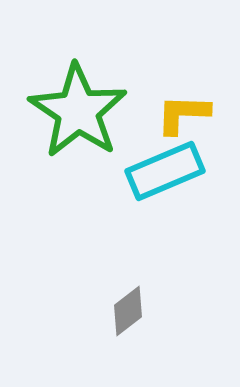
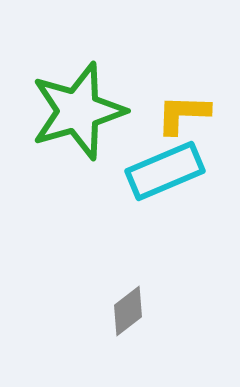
green star: rotated 22 degrees clockwise
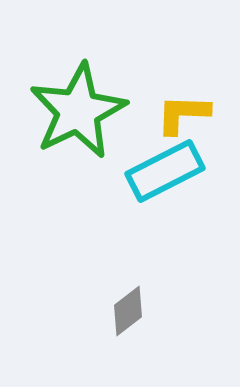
green star: rotated 10 degrees counterclockwise
cyan rectangle: rotated 4 degrees counterclockwise
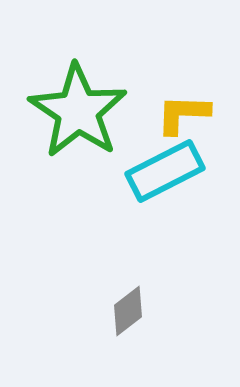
green star: rotated 12 degrees counterclockwise
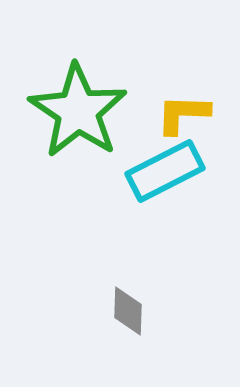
gray diamond: rotated 51 degrees counterclockwise
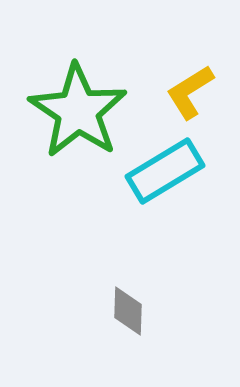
yellow L-shape: moved 7 px right, 22 px up; rotated 34 degrees counterclockwise
cyan rectangle: rotated 4 degrees counterclockwise
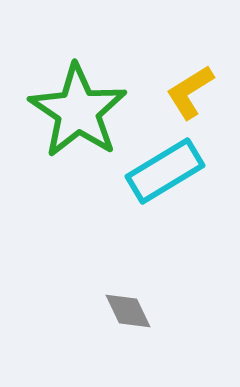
gray diamond: rotated 27 degrees counterclockwise
